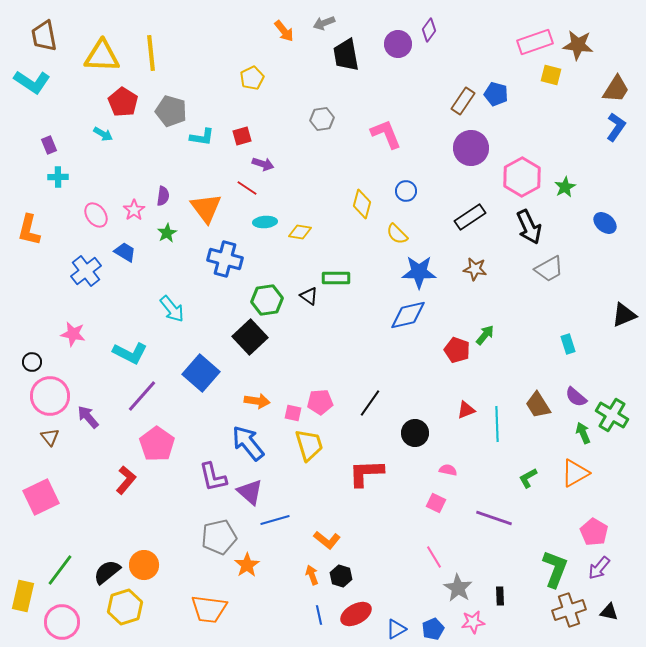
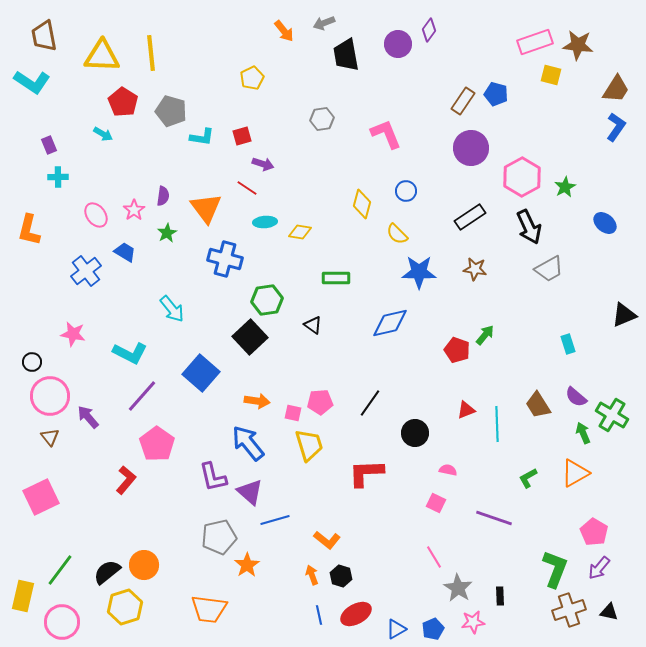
black triangle at (309, 296): moved 4 px right, 29 px down
blue diamond at (408, 315): moved 18 px left, 8 px down
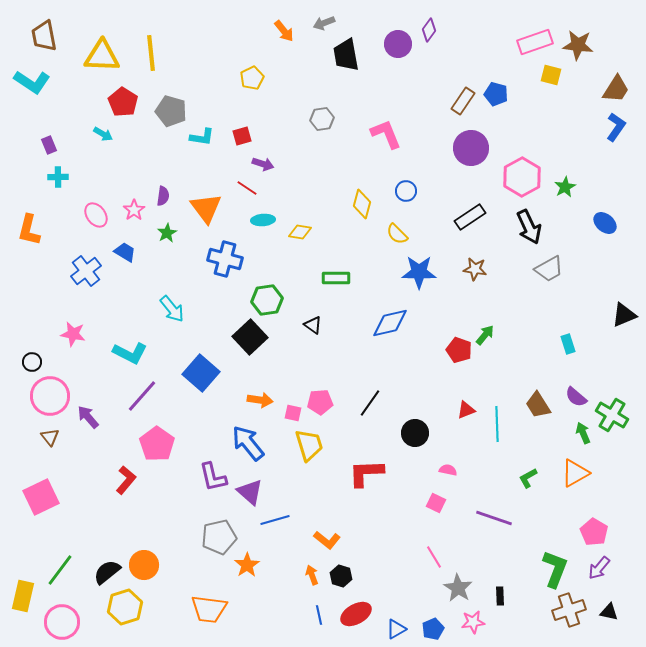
cyan ellipse at (265, 222): moved 2 px left, 2 px up
red pentagon at (457, 350): moved 2 px right
orange arrow at (257, 401): moved 3 px right, 1 px up
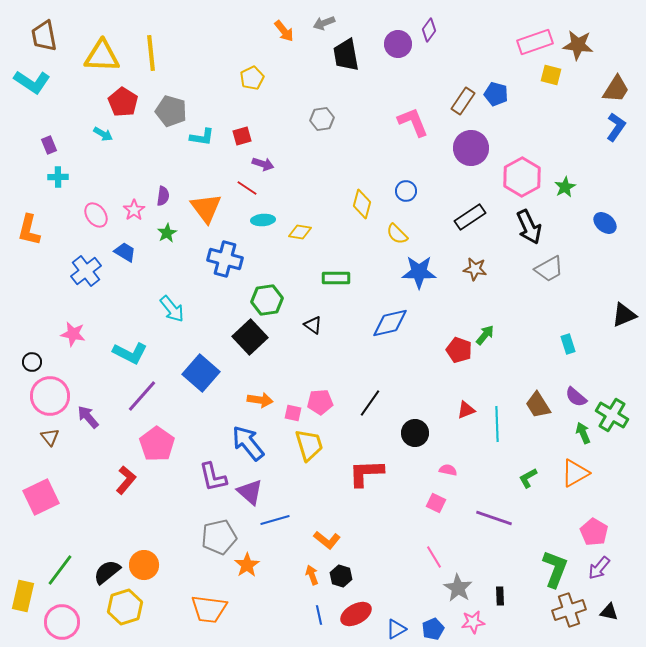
pink L-shape at (386, 134): moved 27 px right, 12 px up
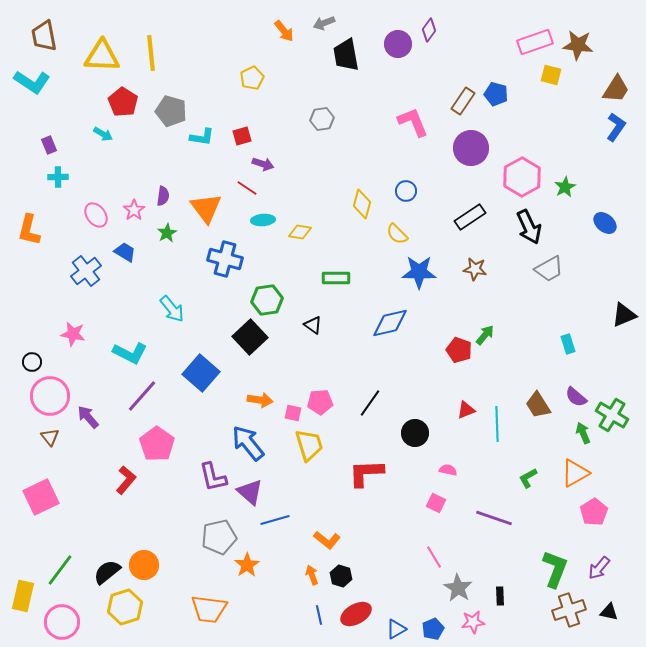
pink pentagon at (594, 532): moved 20 px up; rotated 8 degrees clockwise
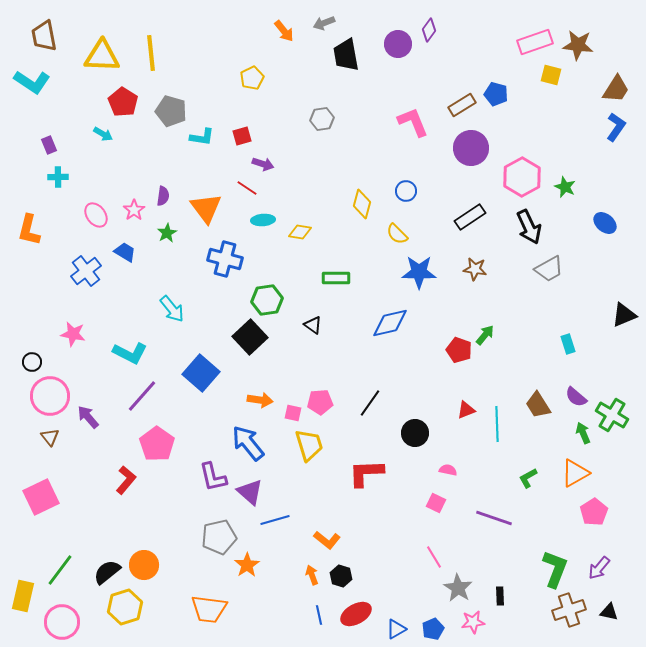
brown rectangle at (463, 101): moved 1 px left, 4 px down; rotated 24 degrees clockwise
green star at (565, 187): rotated 20 degrees counterclockwise
